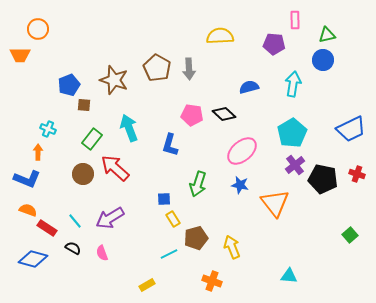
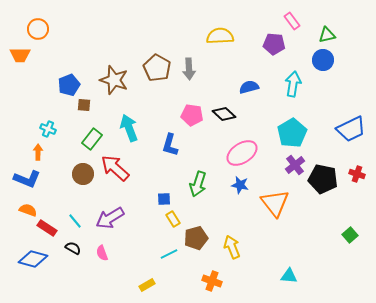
pink rectangle at (295, 20): moved 3 px left, 1 px down; rotated 36 degrees counterclockwise
pink ellipse at (242, 151): moved 2 px down; rotated 8 degrees clockwise
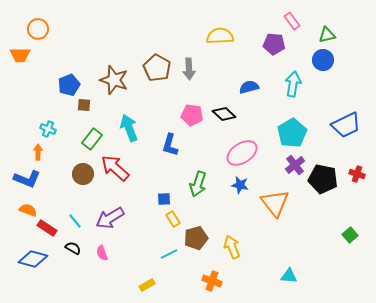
blue trapezoid at (351, 129): moved 5 px left, 4 px up
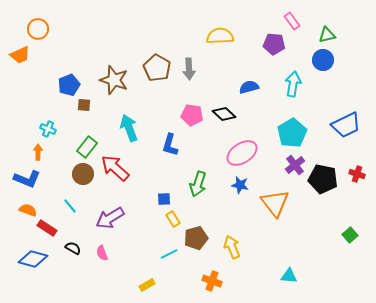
orange trapezoid at (20, 55): rotated 25 degrees counterclockwise
green rectangle at (92, 139): moved 5 px left, 8 px down
cyan line at (75, 221): moved 5 px left, 15 px up
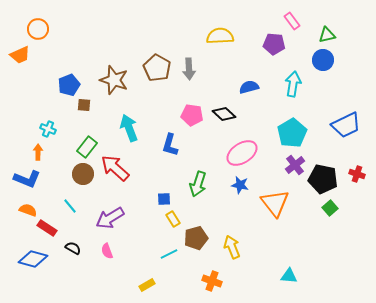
green square at (350, 235): moved 20 px left, 27 px up
pink semicircle at (102, 253): moved 5 px right, 2 px up
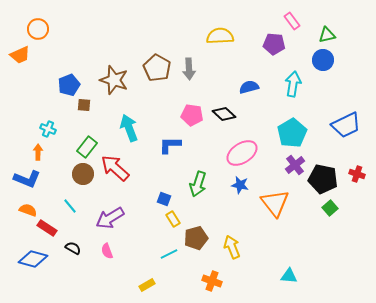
blue L-shape at (170, 145): rotated 75 degrees clockwise
blue square at (164, 199): rotated 24 degrees clockwise
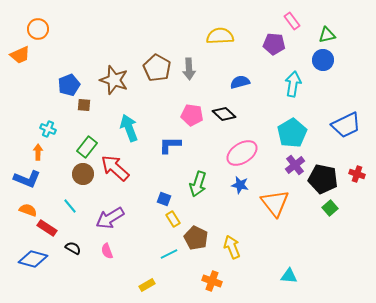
blue semicircle at (249, 87): moved 9 px left, 5 px up
brown pentagon at (196, 238): rotated 30 degrees counterclockwise
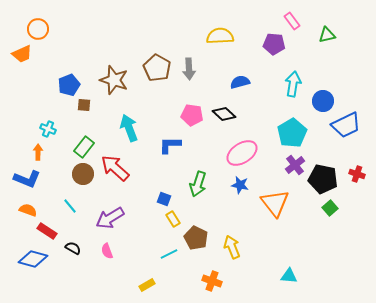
orange trapezoid at (20, 55): moved 2 px right, 1 px up
blue circle at (323, 60): moved 41 px down
green rectangle at (87, 147): moved 3 px left
red rectangle at (47, 228): moved 3 px down
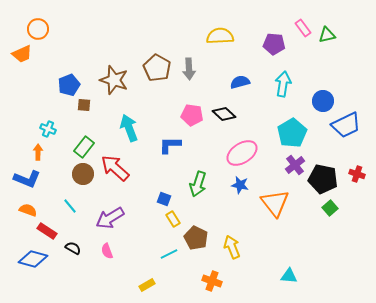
pink rectangle at (292, 21): moved 11 px right, 7 px down
cyan arrow at (293, 84): moved 10 px left
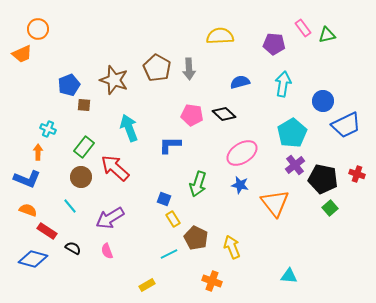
brown circle at (83, 174): moved 2 px left, 3 px down
